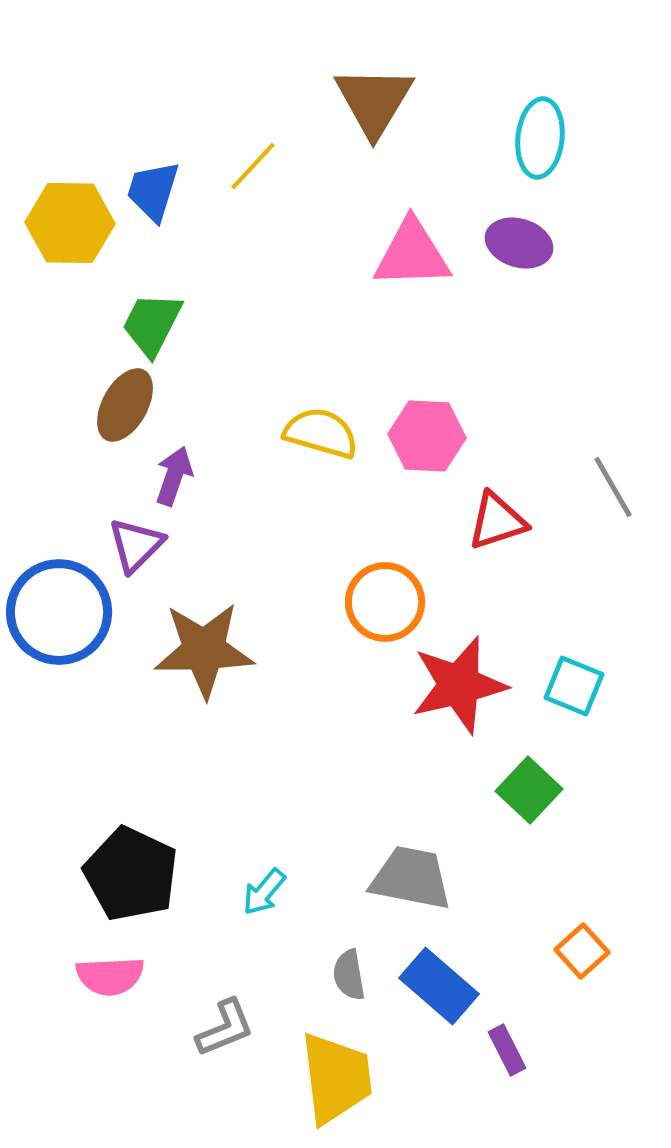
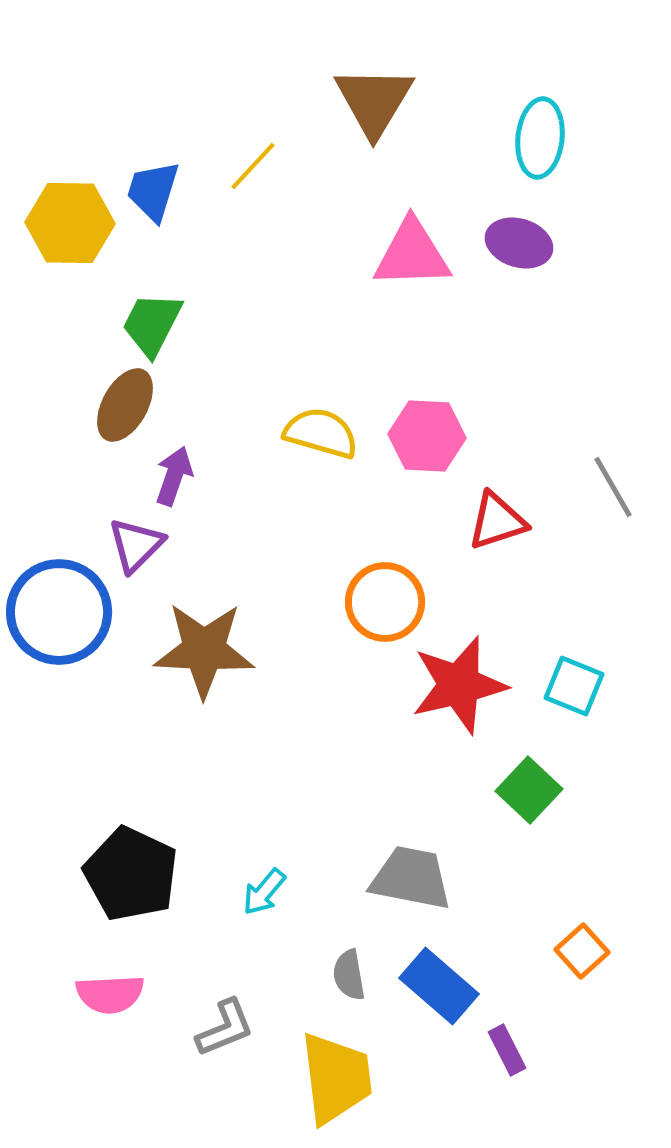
brown star: rotated 4 degrees clockwise
pink semicircle: moved 18 px down
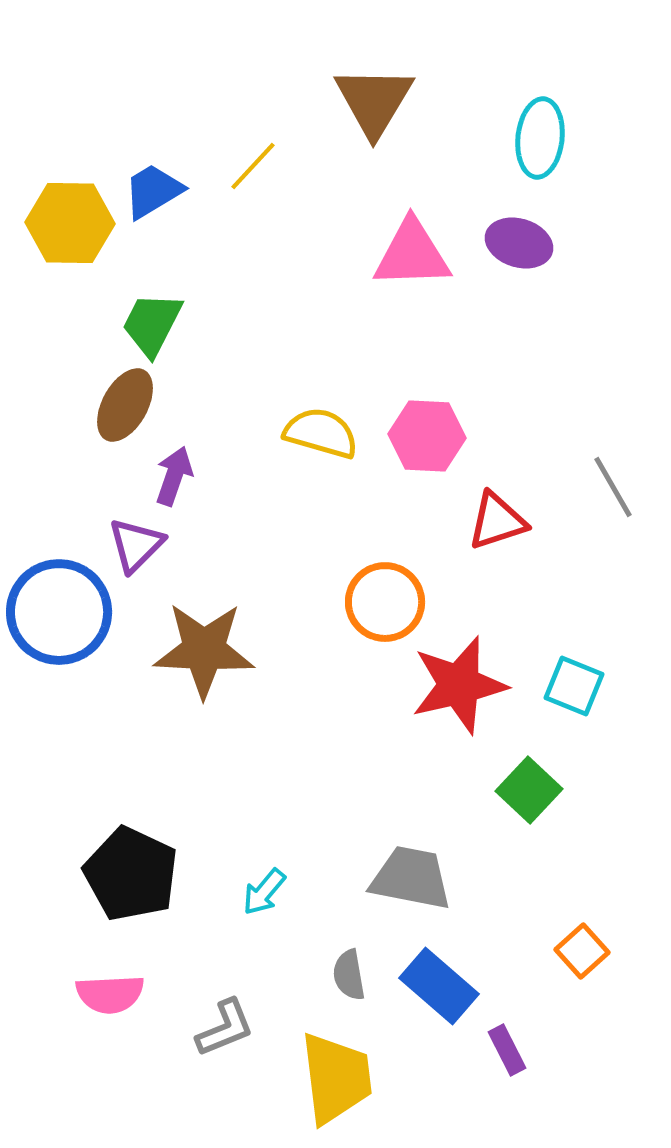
blue trapezoid: rotated 42 degrees clockwise
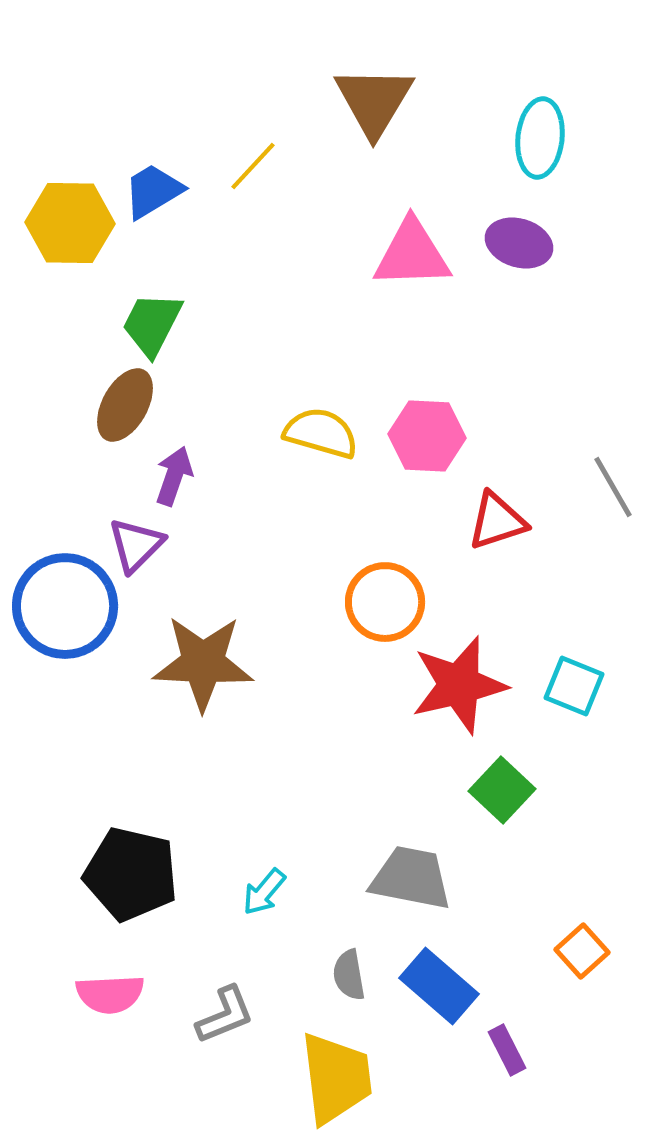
blue circle: moved 6 px right, 6 px up
brown star: moved 1 px left, 13 px down
green square: moved 27 px left
black pentagon: rotated 12 degrees counterclockwise
gray L-shape: moved 13 px up
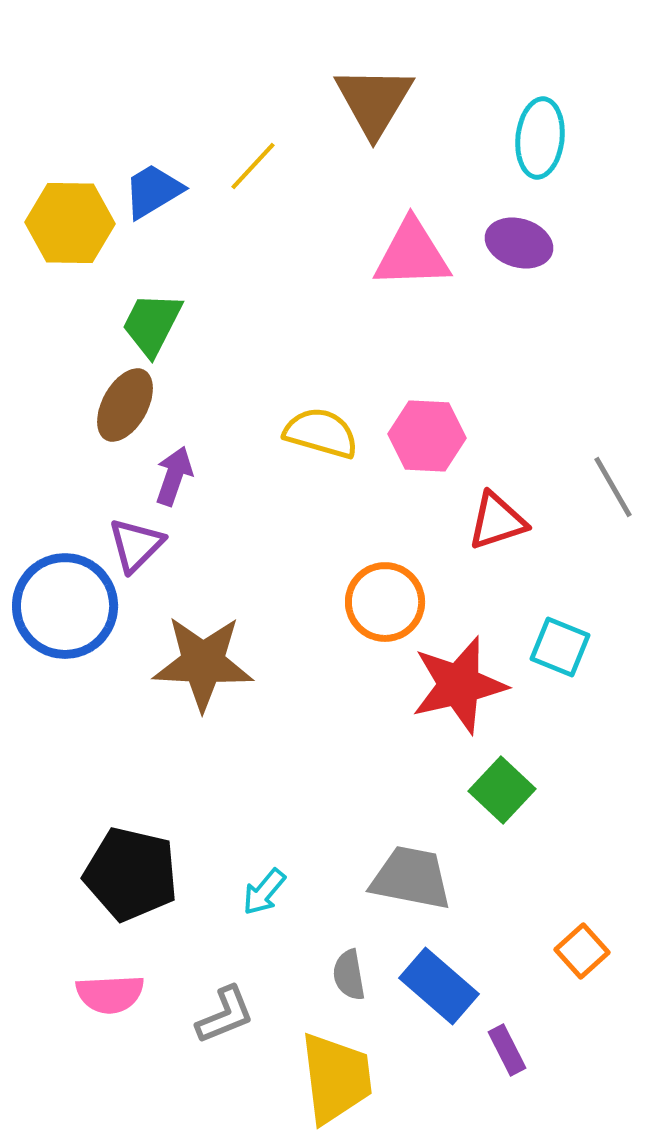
cyan square: moved 14 px left, 39 px up
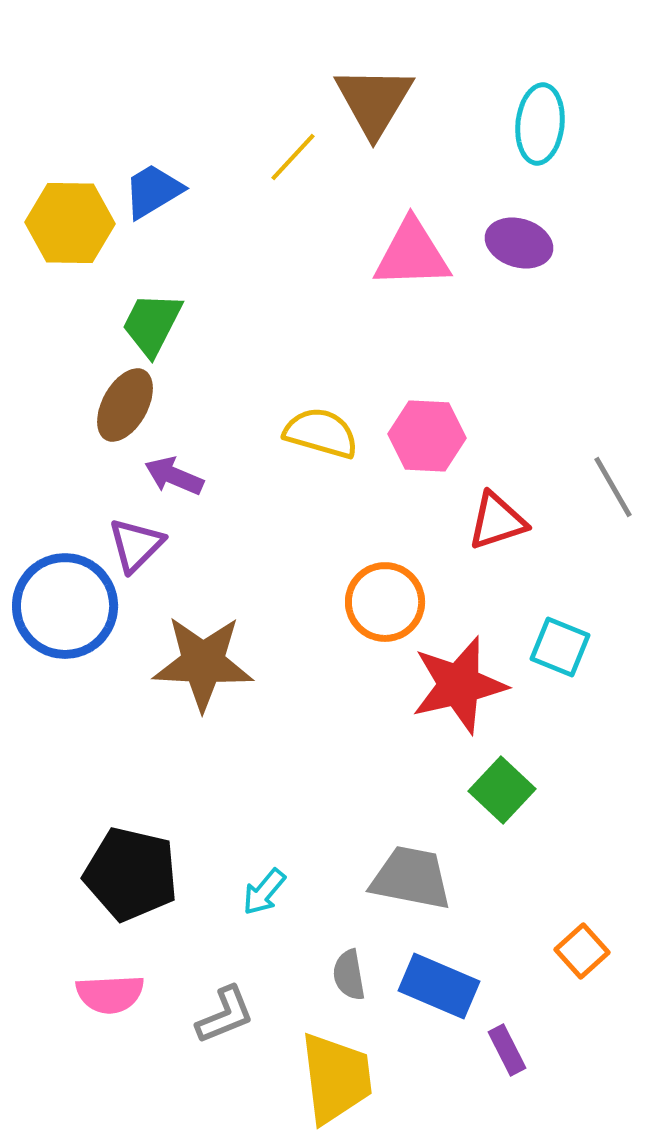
cyan ellipse: moved 14 px up
yellow line: moved 40 px right, 9 px up
purple arrow: rotated 86 degrees counterclockwise
blue rectangle: rotated 18 degrees counterclockwise
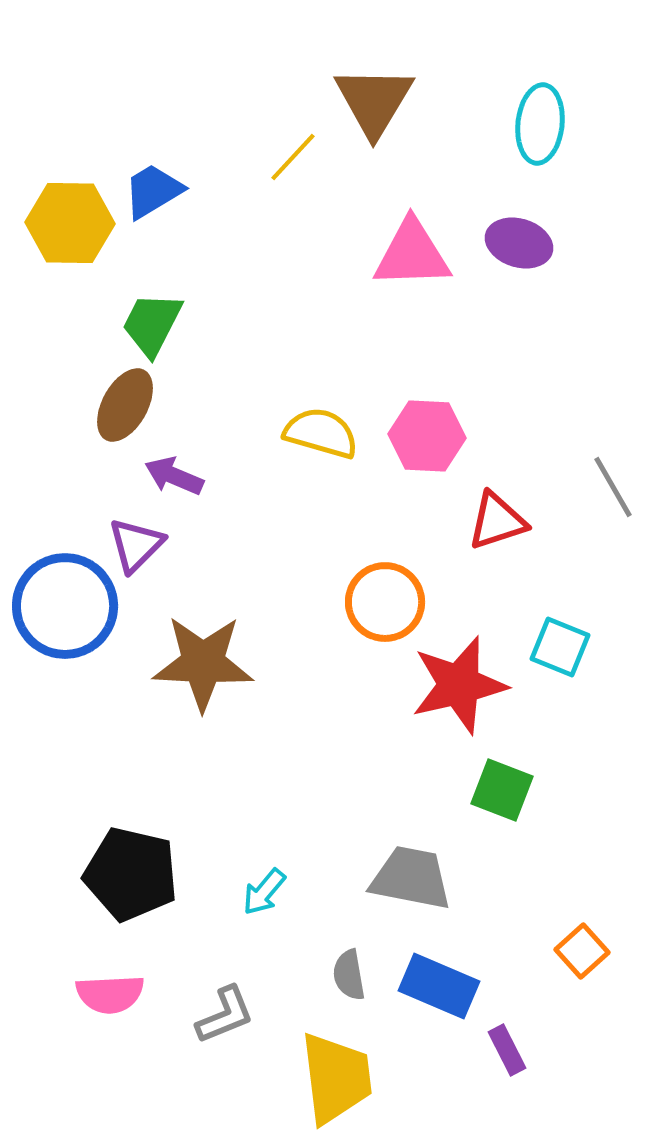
green square: rotated 22 degrees counterclockwise
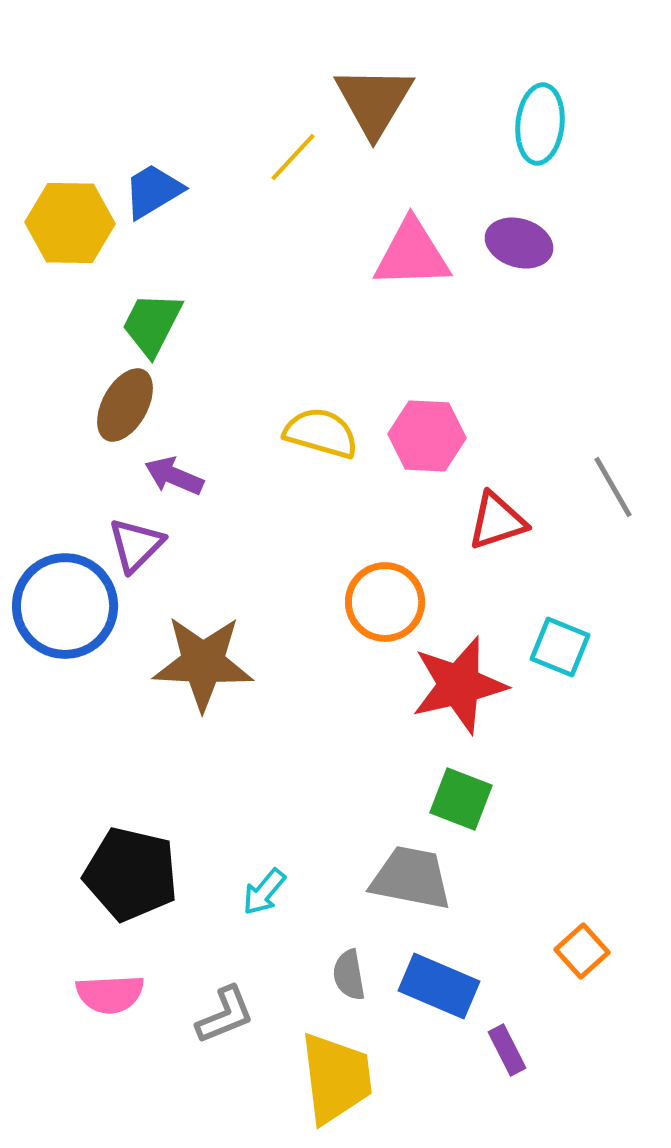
green square: moved 41 px left, 9 px down
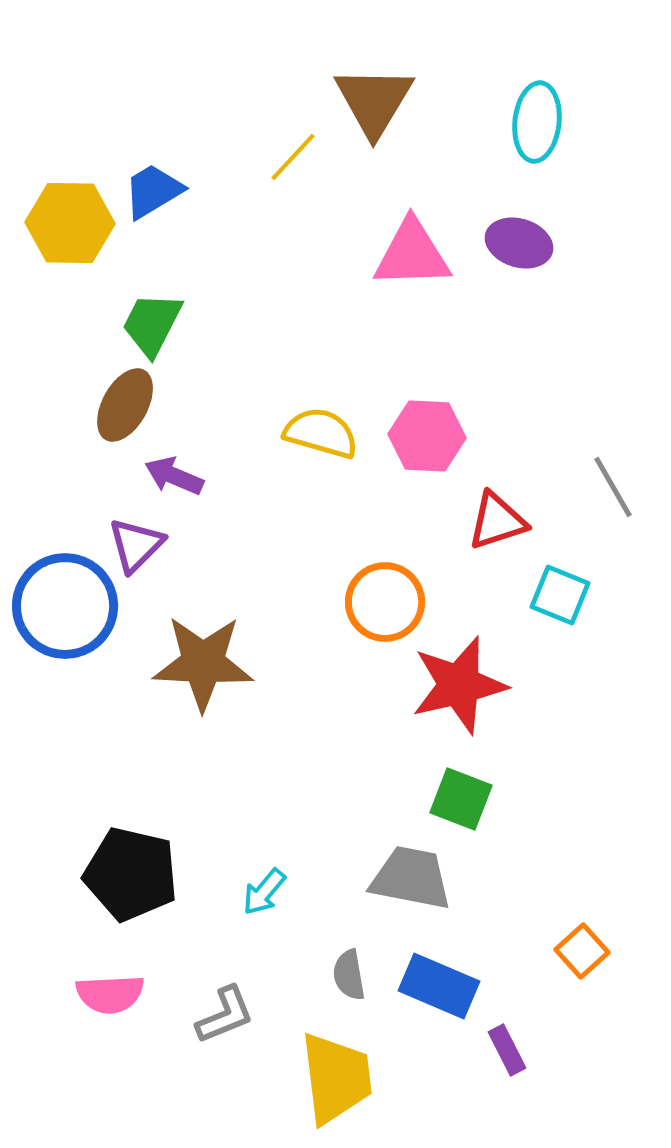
cyan ellipse: moved 3 px left, 2 px up
cyan square: moved 52 px up
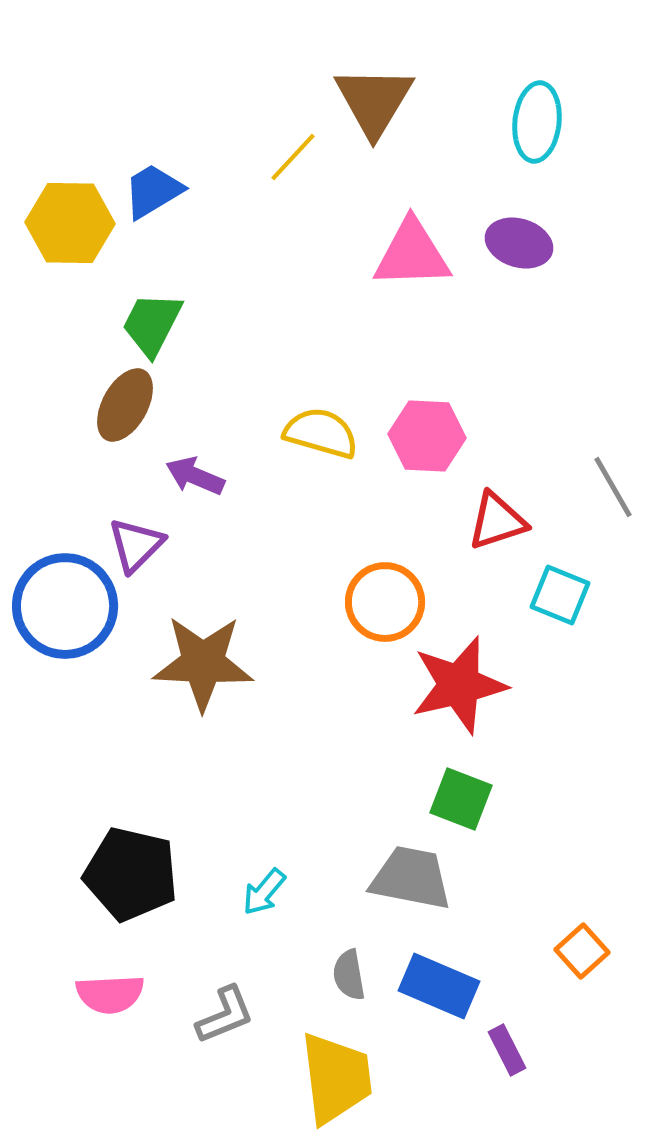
purple arrow: moved 21 px right
